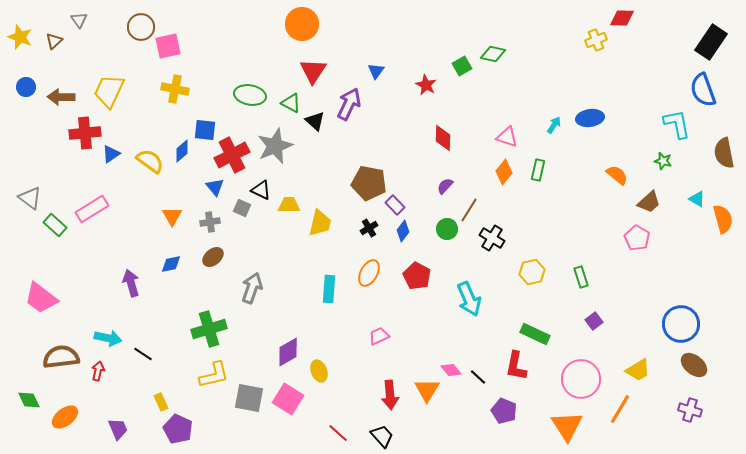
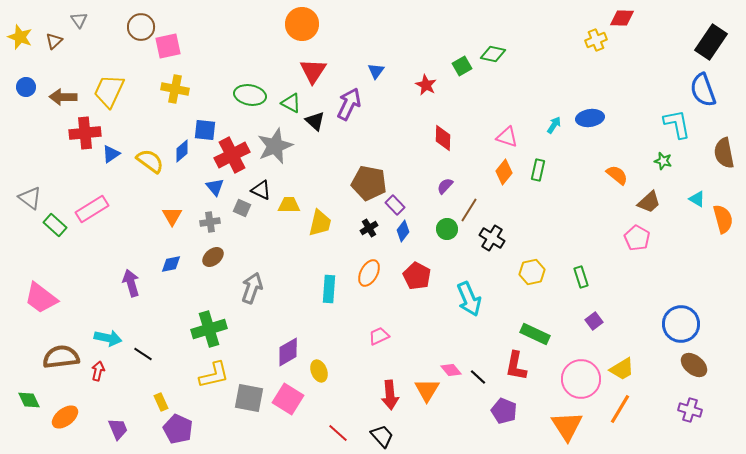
brown arrow at (61, 97): moved 2 px right
yellow trapezoid at (638, 370): moved 16 px left, 1 px up
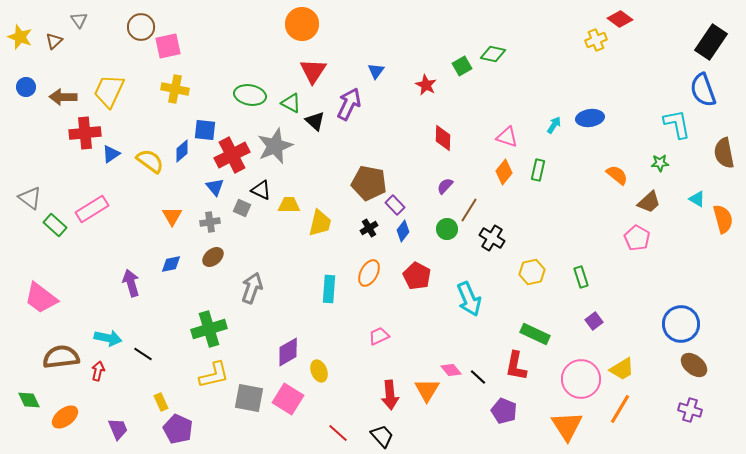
red diamond at (622, 18): moved 2 px left, 1 px down; rotated 35 degrees clockwise
green star at (663, 161): moved 3 px left, 2 px down; rotated 18 degrees counterclockwise
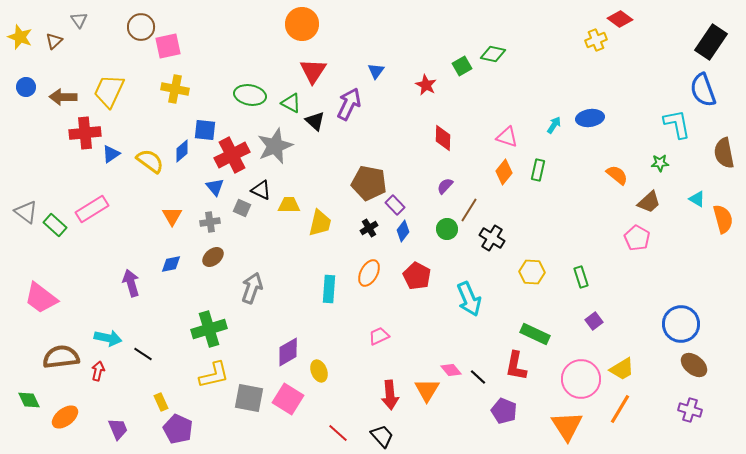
gray triangle at (30, 198): moved 4 px left, 14 px down
yellow hexagon at (532, 272): rotated 15 degrees clockwise
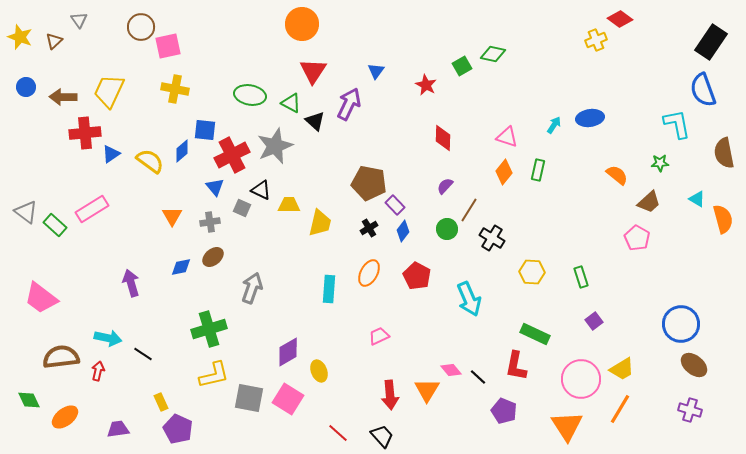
blue diamond at (171, 264): moved 10 px right, 3 px down
purple trapezoid at (118, 429): rotated 75 degrees counterclockwise
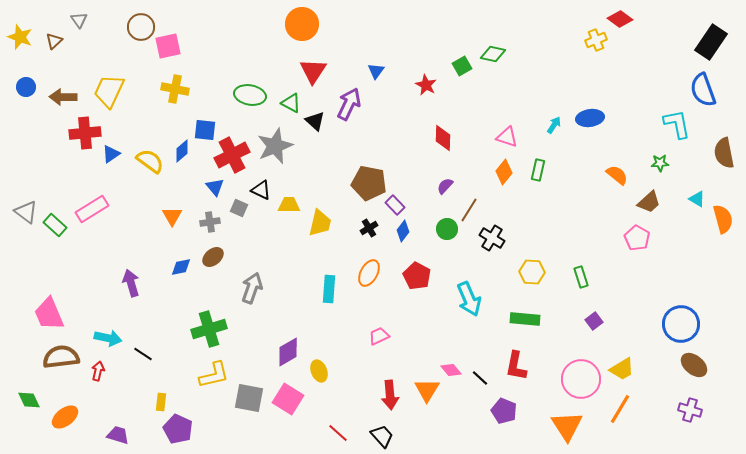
gray square at (242, 208): moved 3 px left
pink trapezoid at (41, 298): moved 8 px right, 16 px down; rotated 30 degrees clockwise
green rectangle at (535, 334): moved 10 px left, 15 px up; rotated 20 degrees counterclockwise
black line at (478, 377): moved 2 px right, 1 px down
yellow rectangle at (161, 402): rotated 30 degrees clockwise
purple trapezoid at (118, 429): moved 6 px down; rotated 25 degrees clockwise
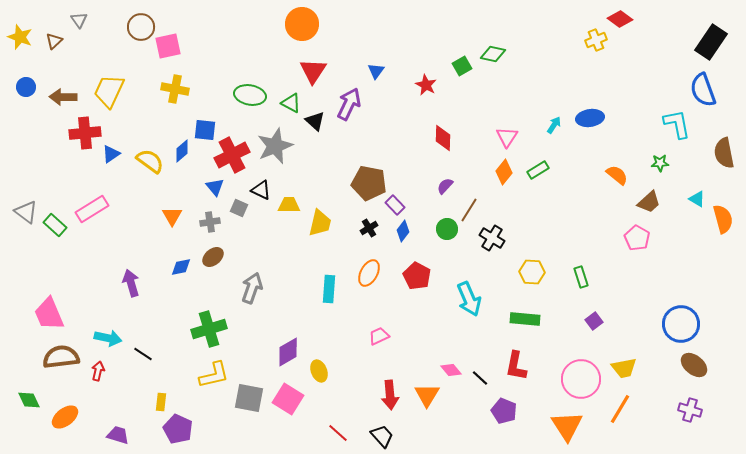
pink triangle at (507, 137): rotated 45 degrees clockwise
green rectangle at (538, 170): rotated 45 degrees clockwise
yellow trapezoid at (622, 369): moved 2 px right, 1 px up; rotated 20 degrees clockwise
orange triangle at (427, 390): moved 5 px down
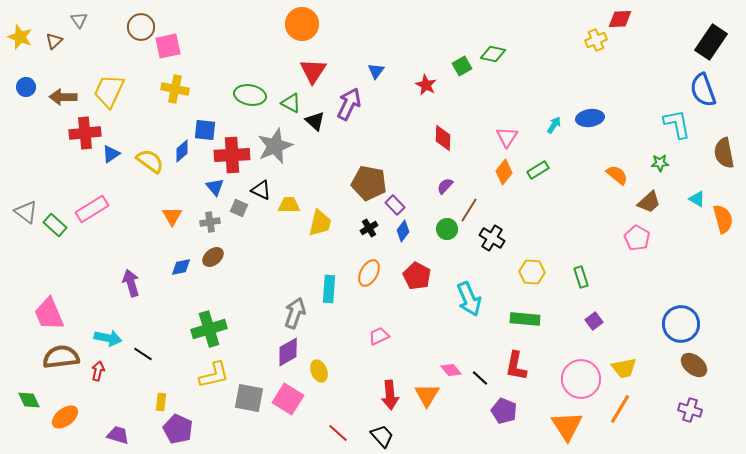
red diamond at (620, 19): rotated 40 degrees counterclockwise
red cross at (232, 155): rotated 24 degrees clockwise
gray arrow at (252, 288): moved 43 px right, 25 px down
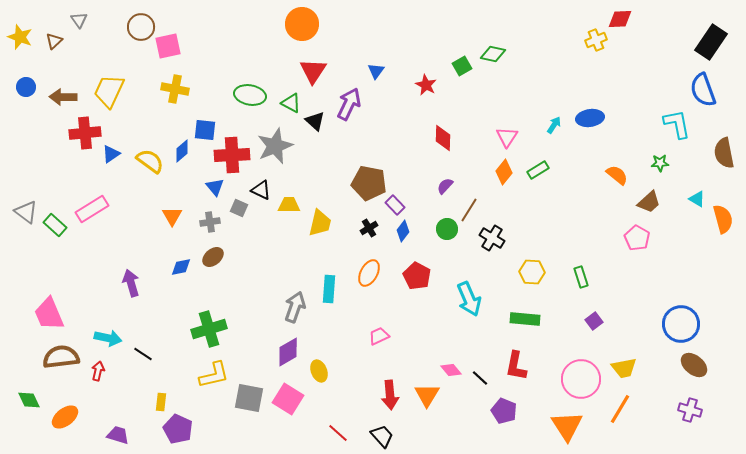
gray arrow at (295, 313): moved 6 px up
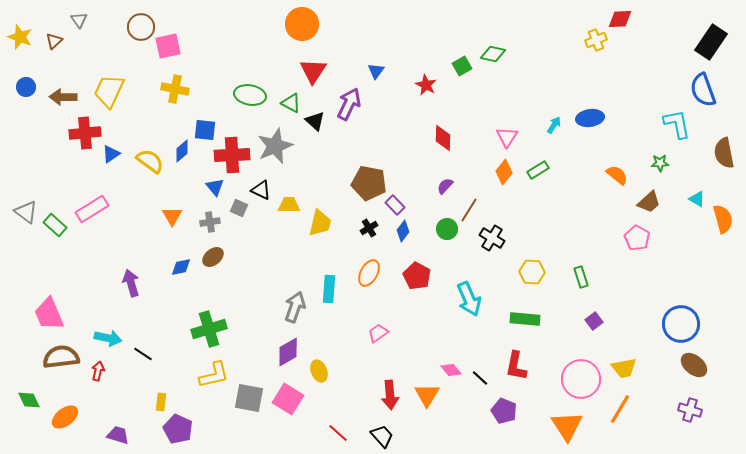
pink trapezoid at (379, 336): moved 1 px left, 3 px up; rotated 10 degrees counterclockwise
